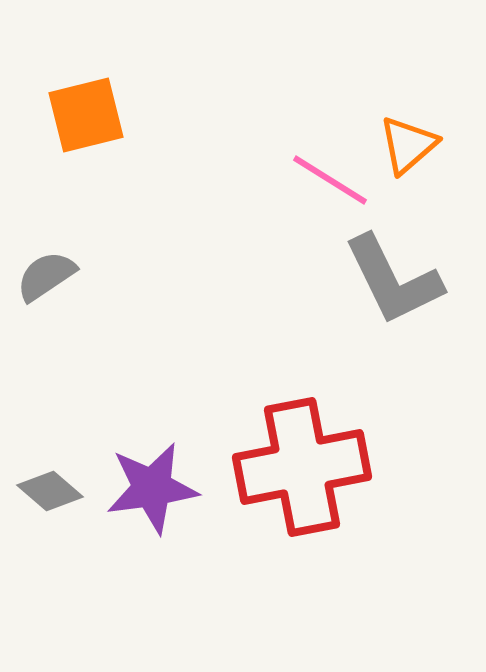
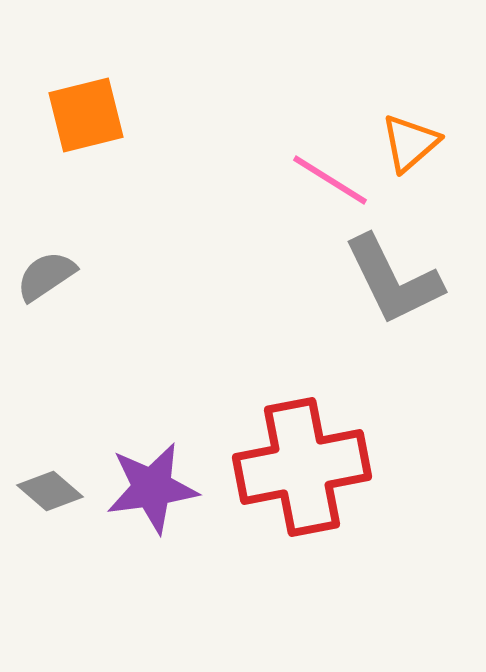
orange triangle: moved 2 px right, 2 px up
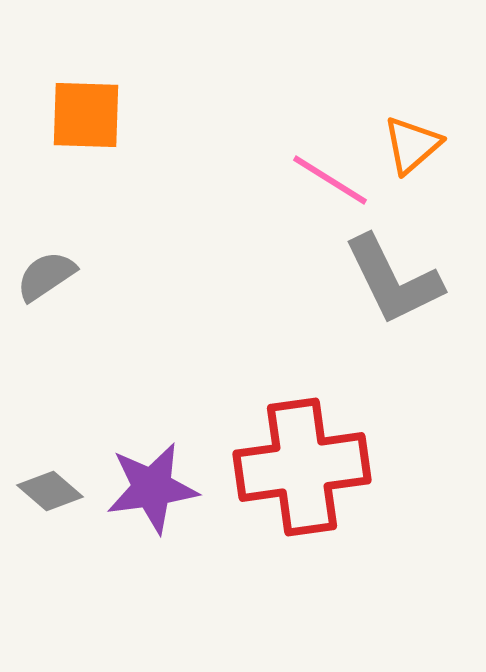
orange square: rotated 16 degrees clockwise
orange triangle: moved 2 px right, 2 px down
red cross: rotated 3 degrees clockwise
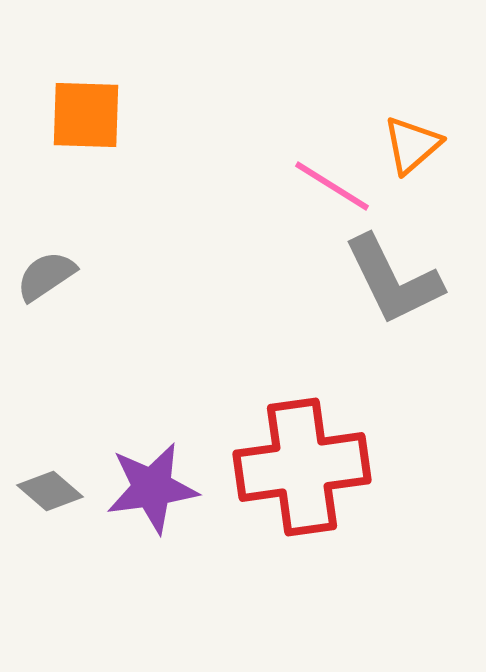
pink line: moved 2 px right, 6 px down
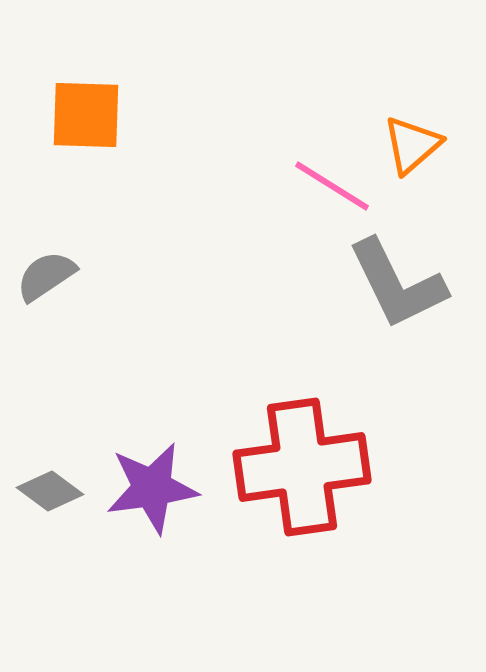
gray L-shape: moved 4 px right, 4 px down
gray diamond: rotated 4 degrees counterclockwise
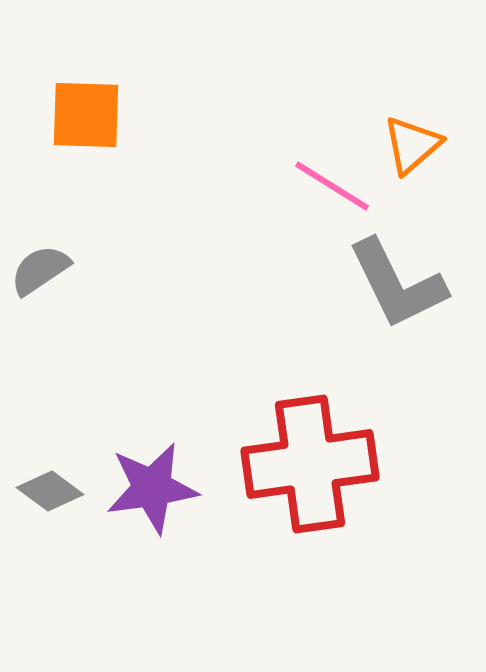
gray semicircle: moved 6 px left, 6 px up
red cross: moved 8 px right, 3 px up
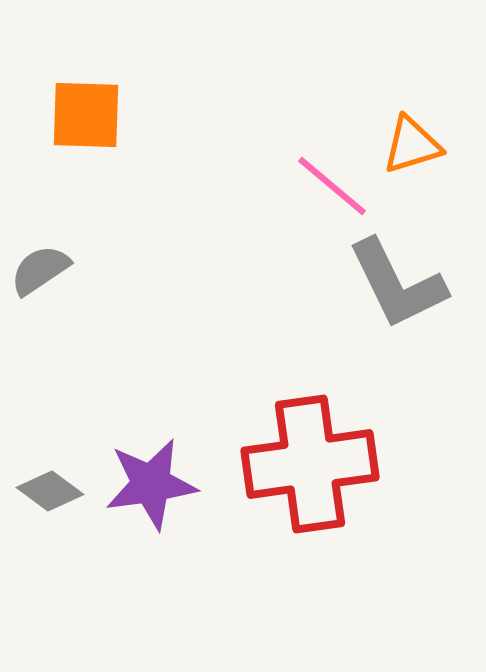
orange triangle: rotated 24 degrees clockwise
pink line: rotated 8 degrees clockwise
purple star: moved 1 px left, 4 px up
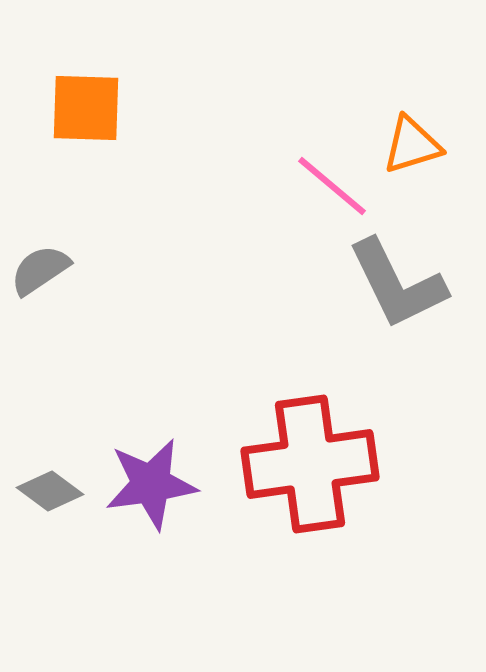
orange square: moved 7 px up
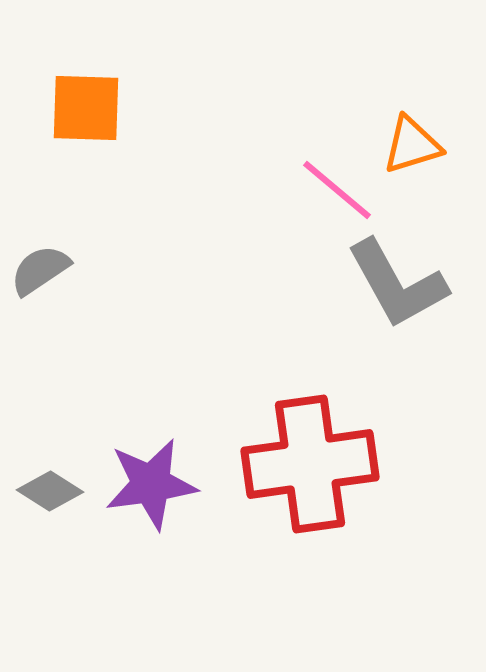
pink line: moved 5 px right, 4 px down
gray L-shape: rotated 3 degrees counterclockwise
gray diamond: rotated 4 degrees counterclockwise
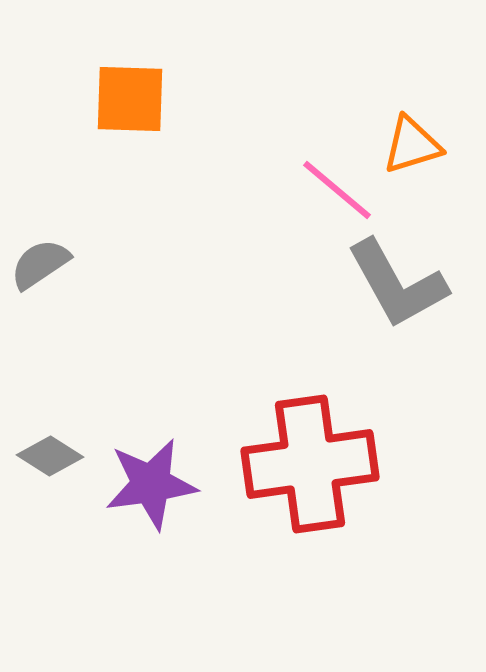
orange square: moved 44 px right, 9 px up
gray semicircle: moved 6 px up
gray diamond: moved 35 px up
